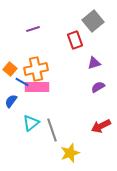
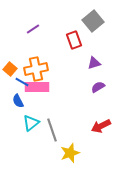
purple line: rotated 16 degrees counterclockwise
red rectangle: moved 1 px left
blue semicircle: moved 7 px right; rotated 64 degrees counterclockwise
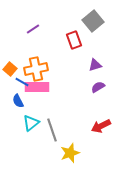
purple triangle: moved 1 px right, 2 px down
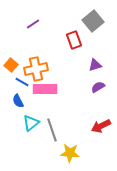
purple line: moved 5 px up
orange square: moved 1 px right, 4 px up
pink rectangle: moved 8 px right, 2 px down
yellow star: rotated 24 degrees clockwise
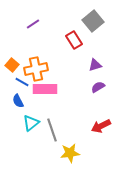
red rectangle: rotated 12 degrees counterclockwise
orange square: moved 1 px right
yellow star: rotated 12 degrees counterclockwise
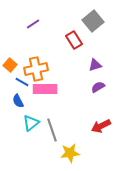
orange square: moved 2 px left
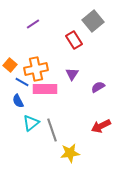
purple triangle: moved 23 px left, 9 px down; rotated 40 degrees counterclockwise
